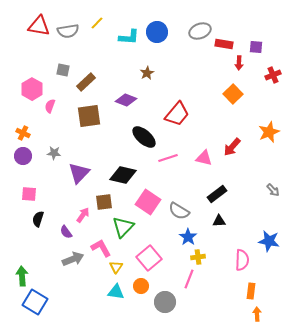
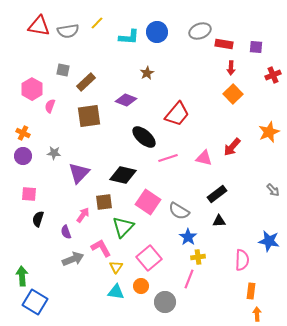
red arrow at (239, 63): moved 8 px left, 5 px down
purple semicircle at (66, 232): rotated 16 degrees clockwise
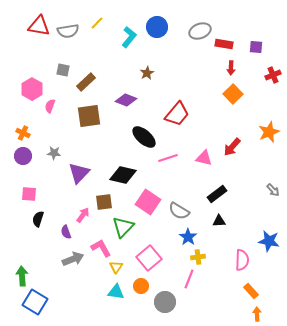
blue circle at (157, 32): moved 5 px up
cyan L-shape at (129, 37): rotated 55 degrees counterclockwise
orange rectangle at (251, 291): rotated 49 degrees counterclockwise
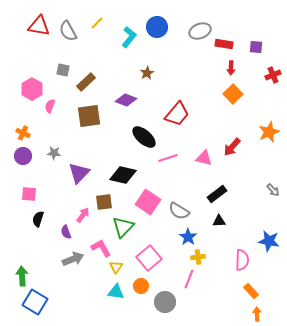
gray semicircle at (68, 31): rotated 70 degrees clockwise
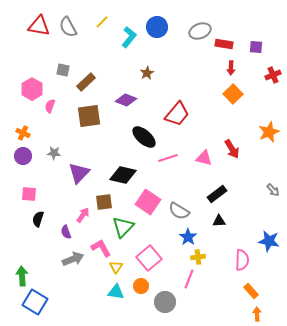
yellow line at (97, 23): moved 5 px right, 1 px up
gray semicircle at (68, 31): moved 4 px up
red arrow at (232, 147): moved 2 px down; rotated 72 degrees counterclockwise
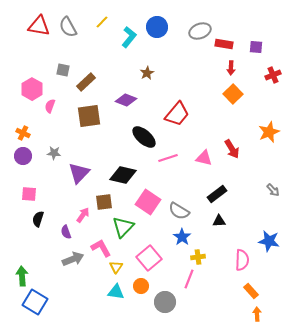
blue star at (188, 237): moved 6 px left
